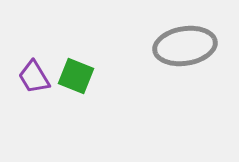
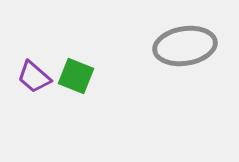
purple trapezoid: rotated 18 degrees counterclockwise
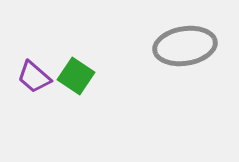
green square: rotated 12 degrees clockwise
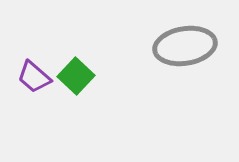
green square: rotated 9 degrees clockwise
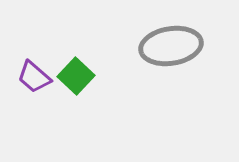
gray ellipse: moved 14 px left
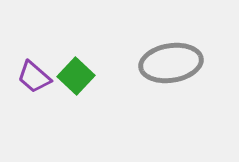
gray ellipse: moved 17 px down
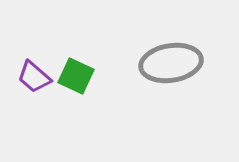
green square: rotated 18 degrees counterclockwise
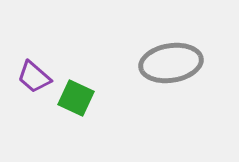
green square: moved 22 px down
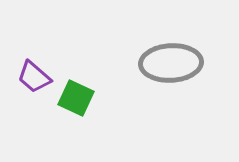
gray ellipse: rotated 6 degrees clockwise
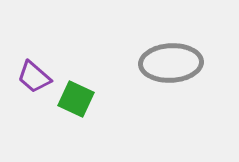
green square: moved 1 px down
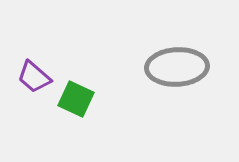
gray ellipse: moved 6 px right, 4 px down
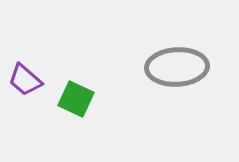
purple trapezoid: moved 9 px left, 3 px down
